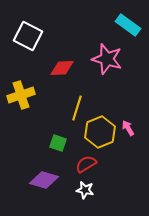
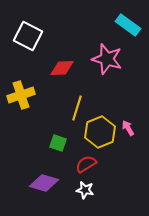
purple diamond: moved 3 px down
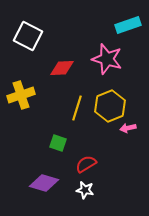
cyan rectangle: rotated 55 degrees counterclockwise
pink arrow: rotated 70 degrees counterclockwise
yellow hexagon: moved 10 px right, 26 px up
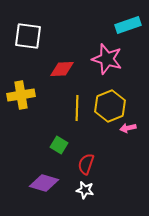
white square: rotated 20 degrees counterclockwise
red diamond: moved 1 px down
yellow cross: rotated 8 degrees clockwise
yellow line: rotated 15 degrees counterclockwise
green square: moved 1 px right, 2 px down; rotated 12 degrees clockwise
red semicircle: rotated 40 degrees counterclockwise
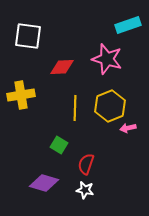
red diamond: moved 2 px up
yellow line: moved 2 px left
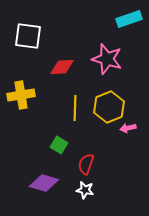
cyan rectangle: moved 1 px right, 6 px up
yellow hexagon: moved 1 px left, 1 px down
